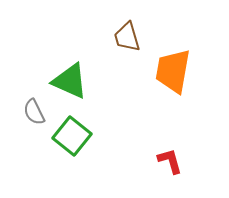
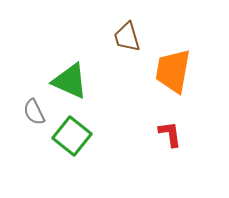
red L-shape: moved 27 px up; rotated 8 degrees clockwise
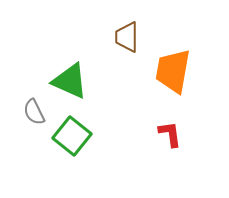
brown trapezoid: rotated 16 degrees clockwise
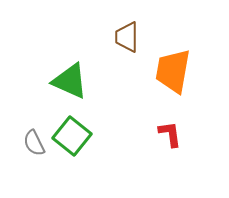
gray semicircle: moved 31 px down
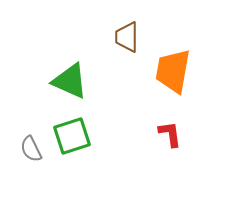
green square: rotated 33 degrees clockwise
gray semicircle: moved 3 px left, 6 px down
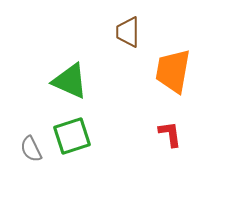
brown trapezoid: moved 1 px right, 5 px up
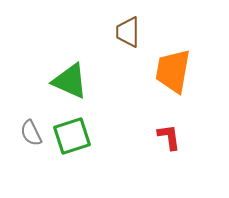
red L-shape: moved 1 px left, 3 px down
gray semicircle: moved 16 px up
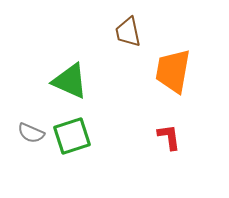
brown trapezoid: rotated 12 degrees counterclockwise
gray semicircle: rotated 40 degrees counterclockwise
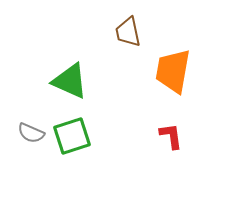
red L-shape: moved 2 px right, 1 px up
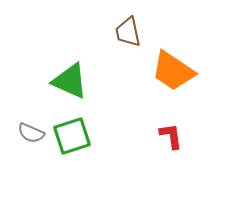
orange trapezoid: rotated 66 degrees counterclockwise
